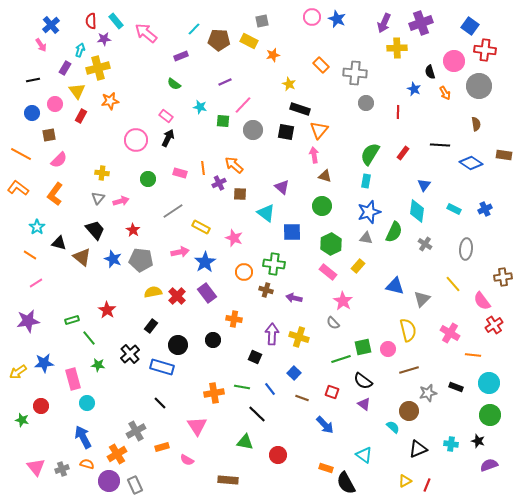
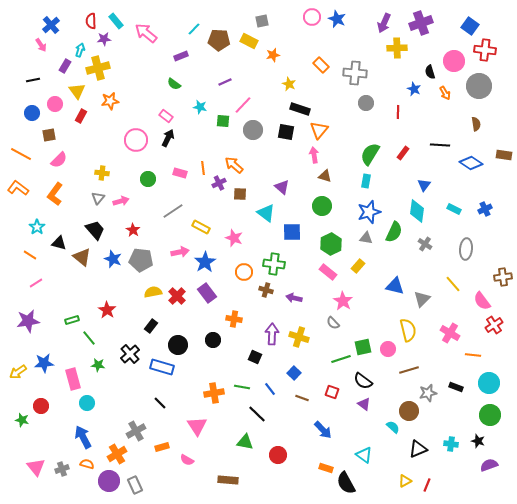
purple rectangle at (65, 68): moved 2 px up
blue arrow at (325, 425): moved 2 px left, 5 px down
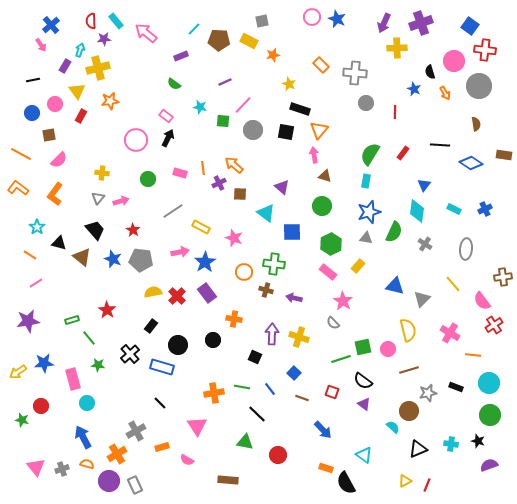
red line at (398, 112): moved 3 px left
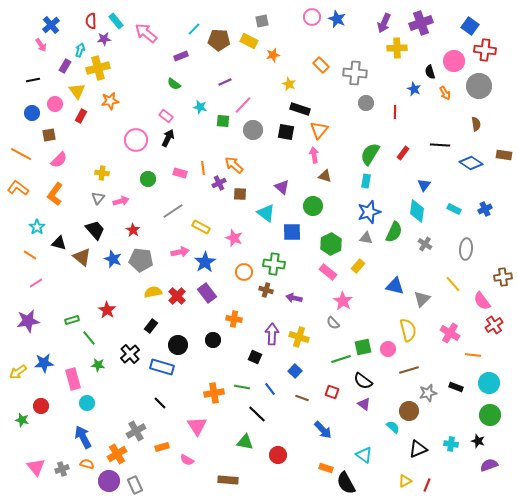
green circle at (322, 206): moved 9 px left
blue square at (294, 373): moved 1 px right, 2 px up
